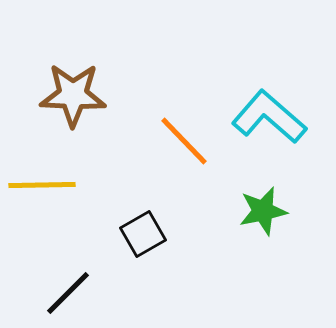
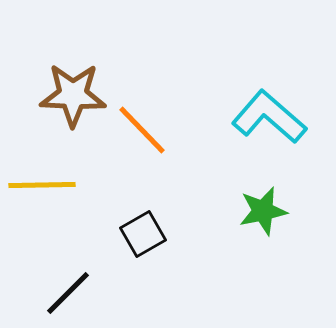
orange line: moved 42 px left, 11 px up
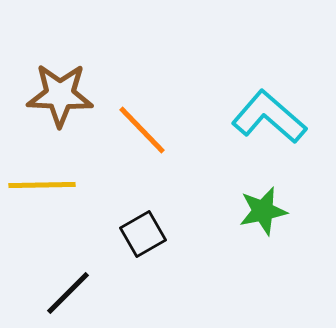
brown star: moved 13 px left
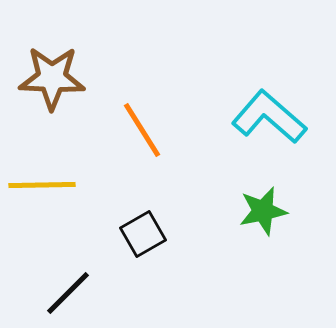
brown star: moved 8 px left, 17 px up
orange line: rotated 12 degrees clockwise
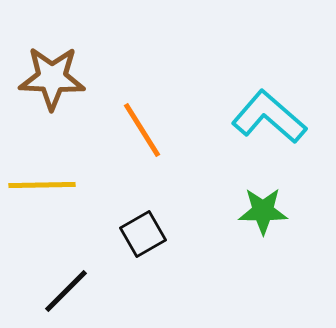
green star: rotated 12 degrees clockwise
black line: moved 2 px left, 2 px up
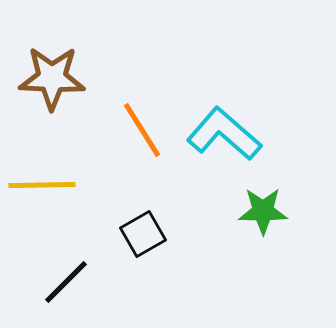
cyan L-shape: moved 45 px left, 17 px down
black line: moved 9 px up
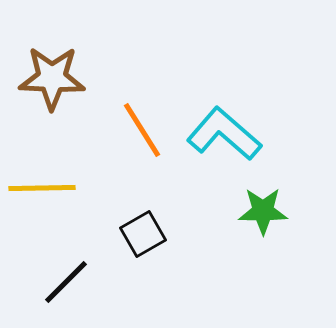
yellow line: moved 3 px down
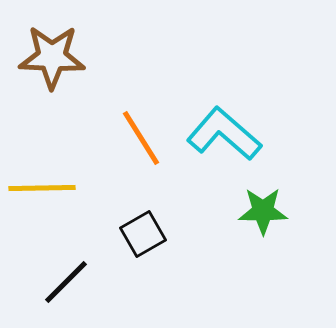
brown star: moved 21 px up
orange line: moved 1 px left, 8 px down
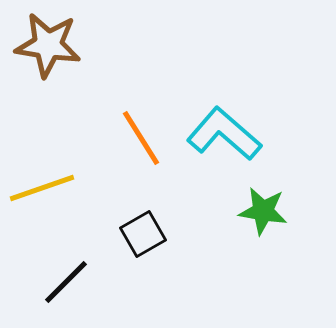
brown star: moved 4 px left, 12 px up; rotated 6 degrees clockwise
yellow line: rotated 18 degrees counterclockwise
green star: rotated 9 degrees clockwise
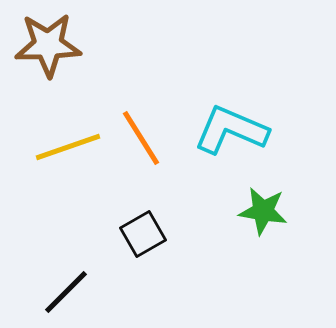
brown star: rotated 10 degrees counterclockwise
cyan L-shape: moved 7 px right, 4 px up; rotated 18 degrees counterclockwise
yellow line: moved 26 px right, 41 px up
black line: moved 10 px down
